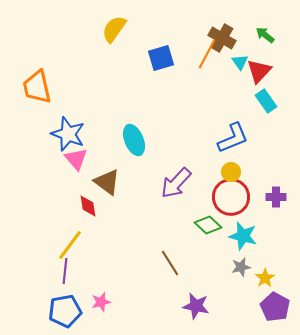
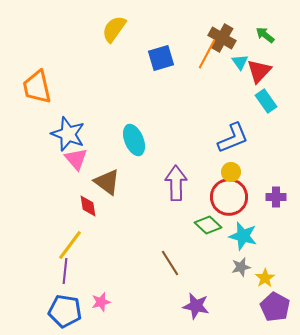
purple arrow: rotated 136 degrees clockwise
red circle: moved 2 px left
blue pentagon: rotated 20 degrees clockwise
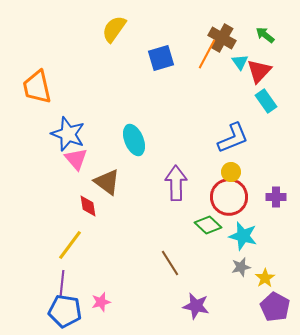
purple line: moved 3 px left, 12 px down
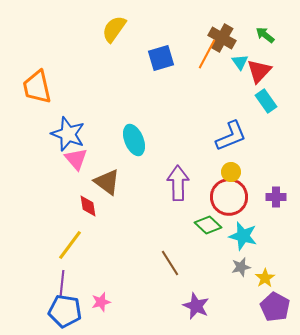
blue L-shape: moved 2 px left, 2 px up
purple arrow: moved 2 px right
purple star: rotated 12 degrees clockwise
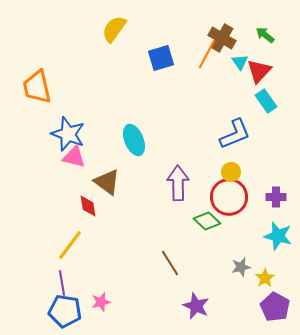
blue L-shape: moved 4 px right, 2 px up
pink triangle: moved 2 px left, 2 px up; rotated 35 degrees counterclockwise
green diamond: moved 1 px left, 4 px up
cyan star: moved 35 px right
purple line: rotated 15 degrees counterclockwise
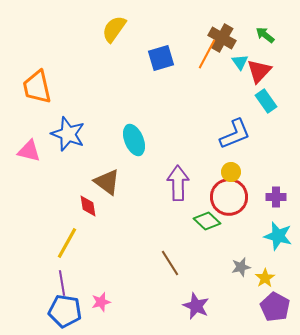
pink triangle: moved 45 px left, 6 px up
yellow line: moved 3 px left, 2 px up; rotated 8 degrees counterclockwise
